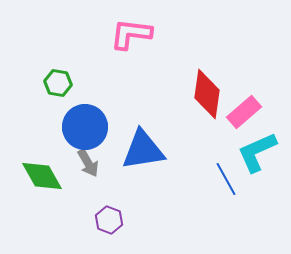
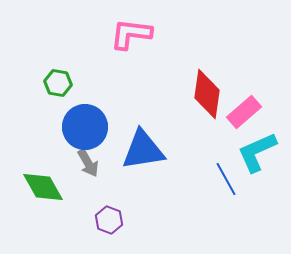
green diamond: moved 1 px right, 11 px down
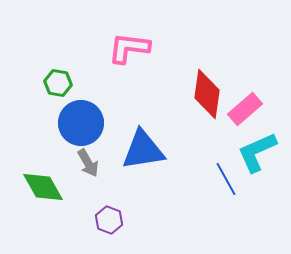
pink L-shape: moved 2 px left, 14 px down
pink rectangle: moved 1 px right, 3 px up
blue circle: moved 4 px left, 4 px up
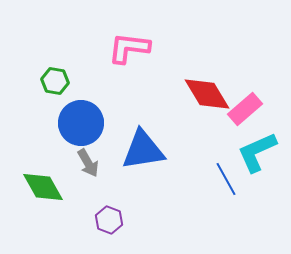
green hexagon: moved 3 px left, 2 px up
red diamond: rotated 39 degrees counterclockwise
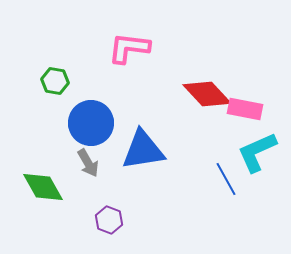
red diamond: rotated 12 degrees counterclockwise
pink rectangle: rotated 52 degrees clockwise
blue circle: moved 10 px right
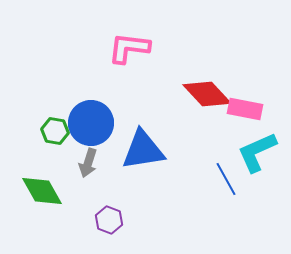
green hexagon: moved 50 px down
gray arrow: rotated 48 degrees clockwise
green diamond: moved 1 px left, 4 px down
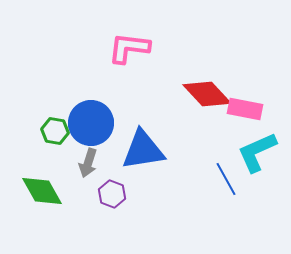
purple hexagon: moved 3 px right, 26 px up
